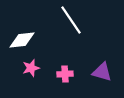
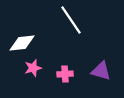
white diamond: moved 3 px down
pink star: moved 2 px right
purple triangle: moved 1 px left, 1 px up
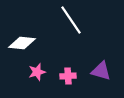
white diamond: rotated 12 degrees clockwise
pink star: moved 4 px right, 4 px down
pink cross: moved 3 px right, 2 px down
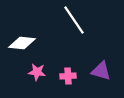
white line: moved 3 px right
pink star: rotated 24 degrees clockwise
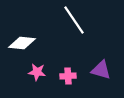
purple triangle: moved 1 px up
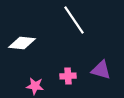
pink star: moved 2 px left, 14 px down
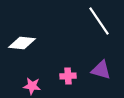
white line: moved 25 px right, 1 px down
pink star: moved 3 px left
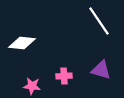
pink cross: moved 4 px left
